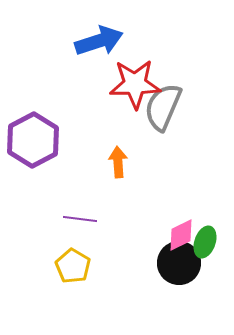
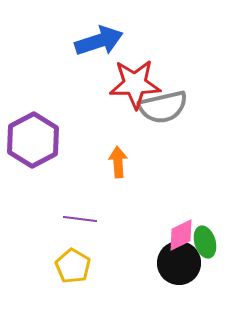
gray semicircle: rotated 126 degrees counterclockwise
green ellipse: rotated 36 degrees counterclockwise
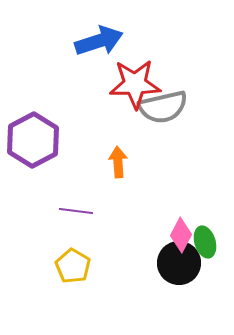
purple line: moved 4 px left, 8 px up
pink diamond: rotated 36 degrees counterclockwise
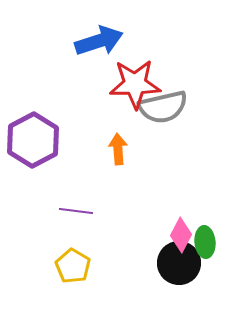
orange arrow: moved 13 px up
green ellipse: rotated 12 degrees clockwise
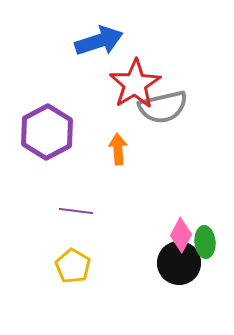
red star: rotated 30 degrees counterclockwise
purple hexagon: moved 14 px right, 8 px up
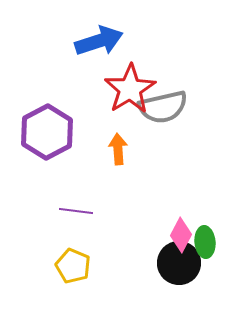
red star: moved 5 px left, 5 px down
yellow pentagon: rotated 8 degrees counterclockwise
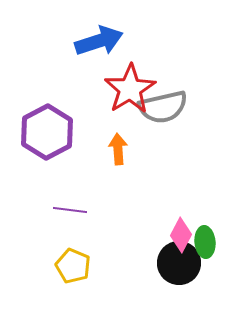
purple line: moved 6 px left, 1 px up
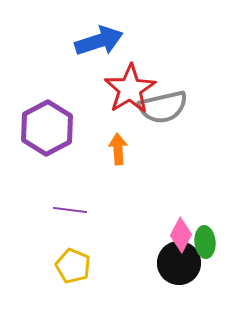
purple hexagon: moved 4 px up
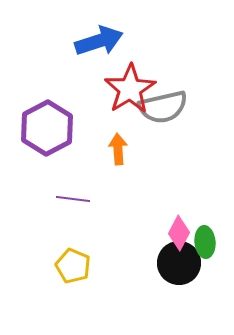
purple line: moved 3 px right, 11 px up
pink diamond: moved 2 px left, 2 px up
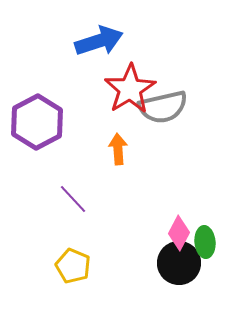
purple hexagon: moved 10 px left, 6 px up
purple line: rotated 40 degrees clockwise
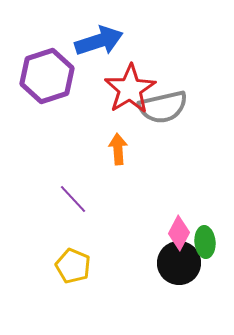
purple hexagon: moved 10 px right, 46 px up; rotated 10 degrees clockwise
